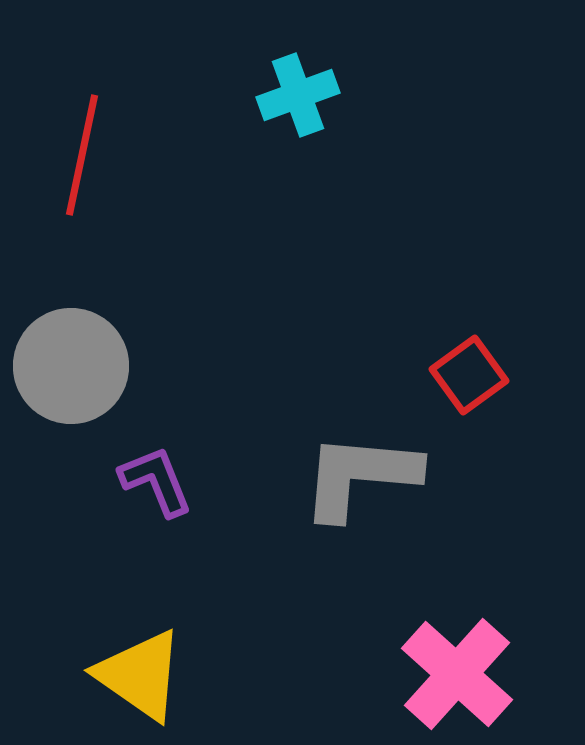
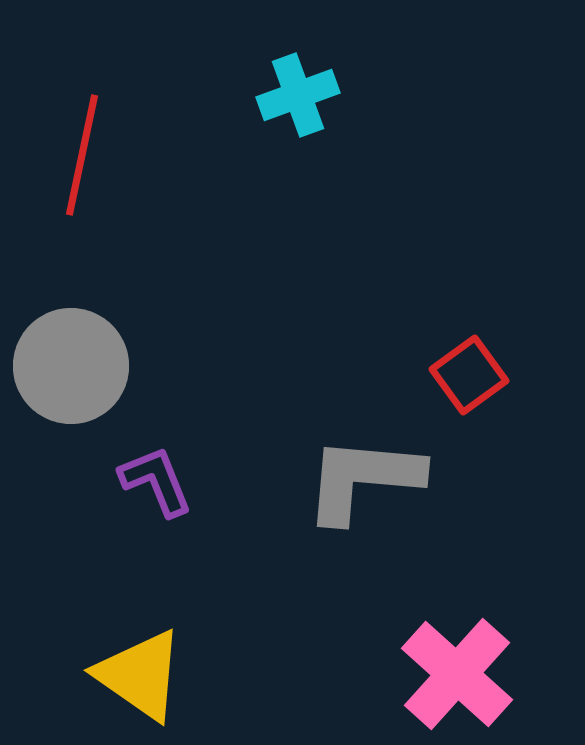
gray L-shape: moved 3 px right, 3 px down
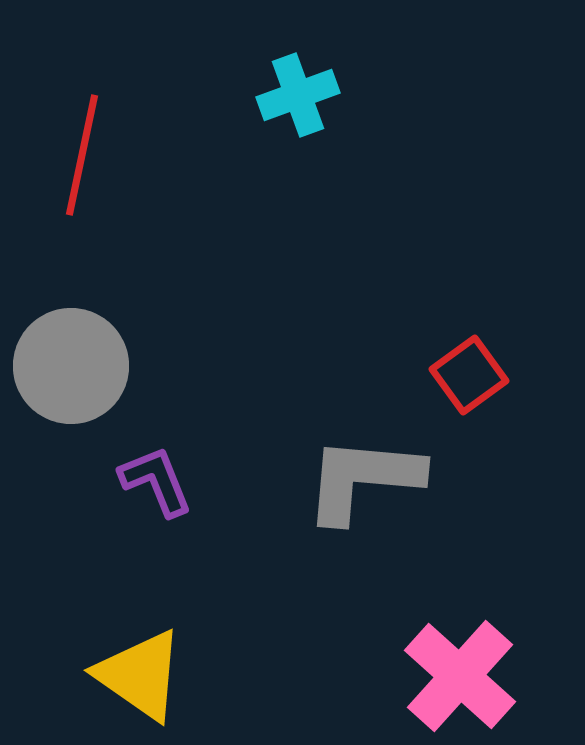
pink cross: moved 3 px right, 2 px down
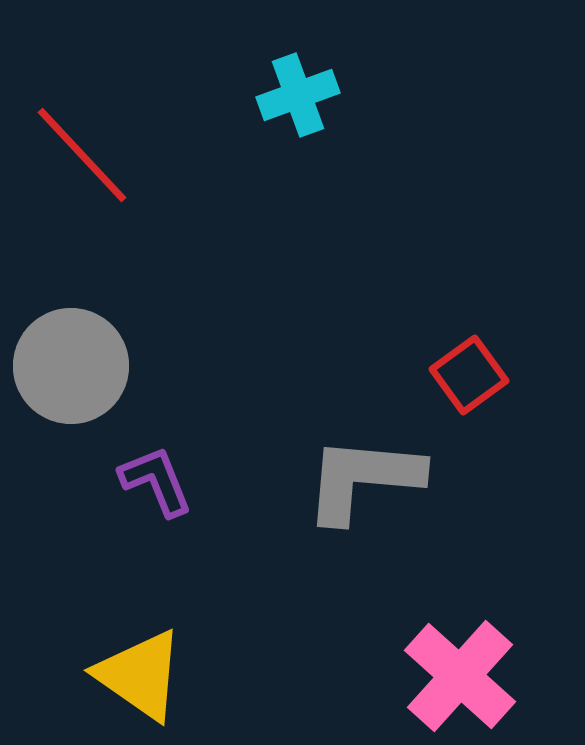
red line: rotated 55 degrees counterclockwise
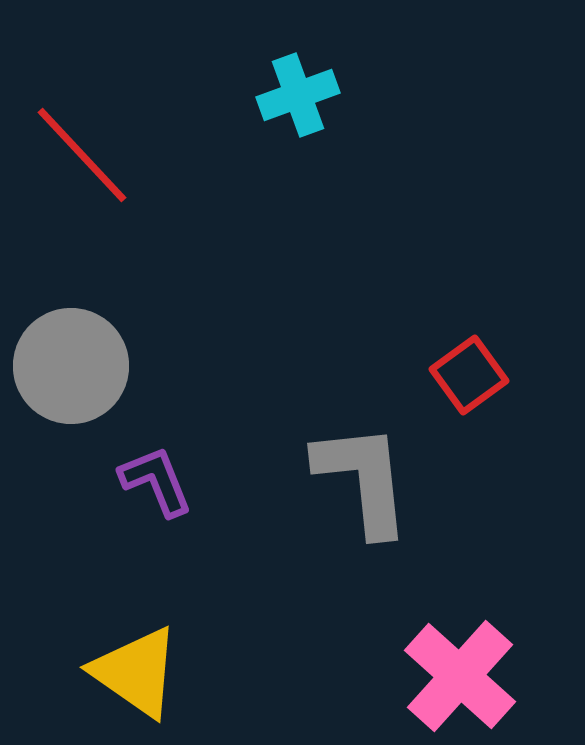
gray L-shape: rotated 79 degrees clockwise
yellow triangle: moved 4 px left, 3 px up
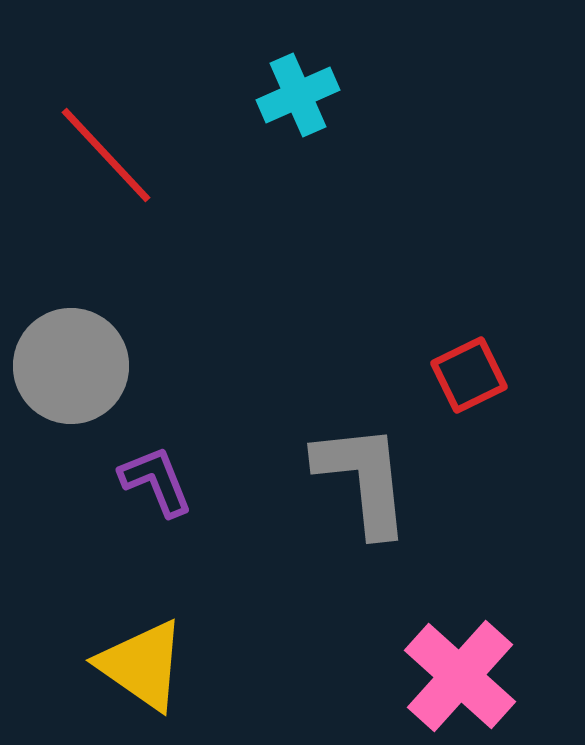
cyan cross: rotated 4 degrees counterclockwise
red line: moved 24 px right
red square: rotated 10 degrees clockwise
yellow triangle: moved 6 px right, 7 px up
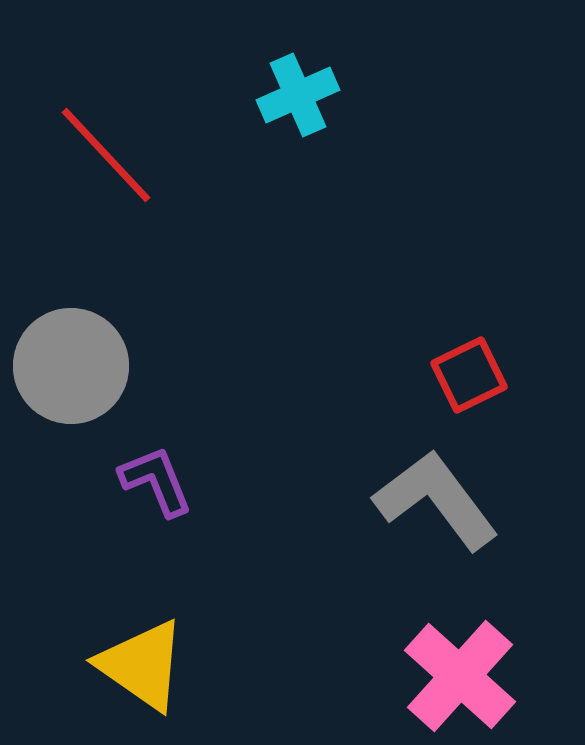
gray L-shape: moved 73 px right, 21 px down; rotated 31 degrees counterclockwise
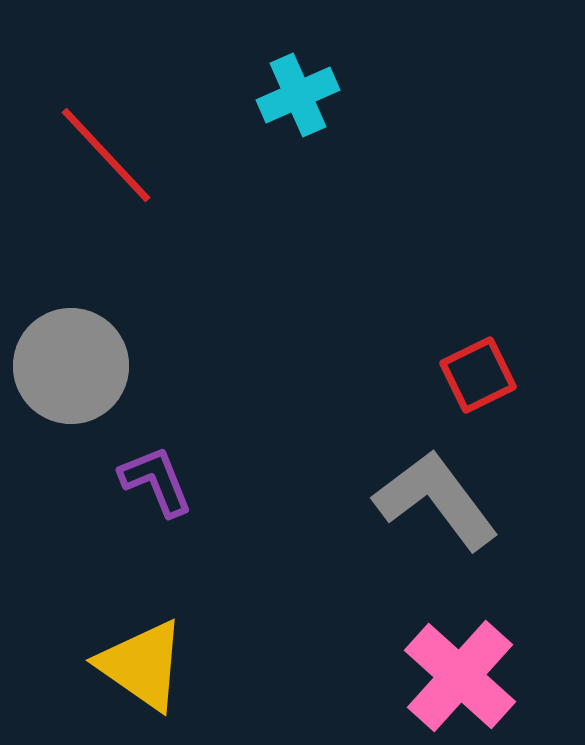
red square: moved 9 px right
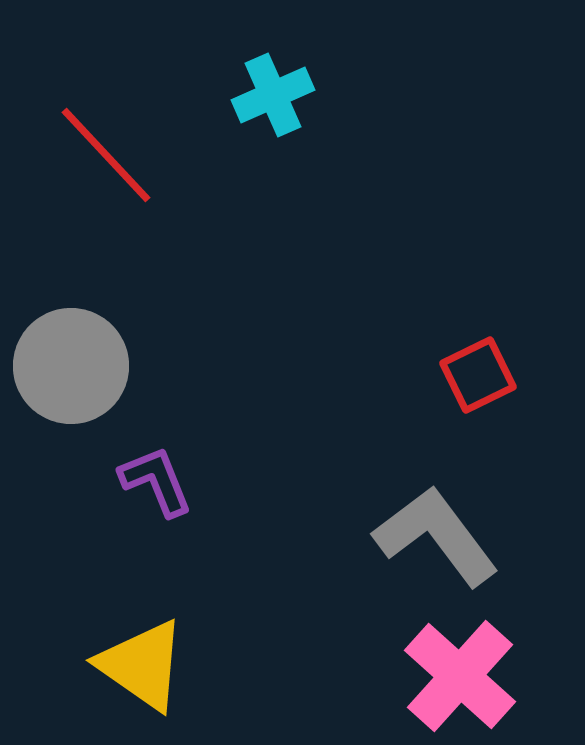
cyan cross: moved 25 px left
gray L-shape: moved 36 px down
